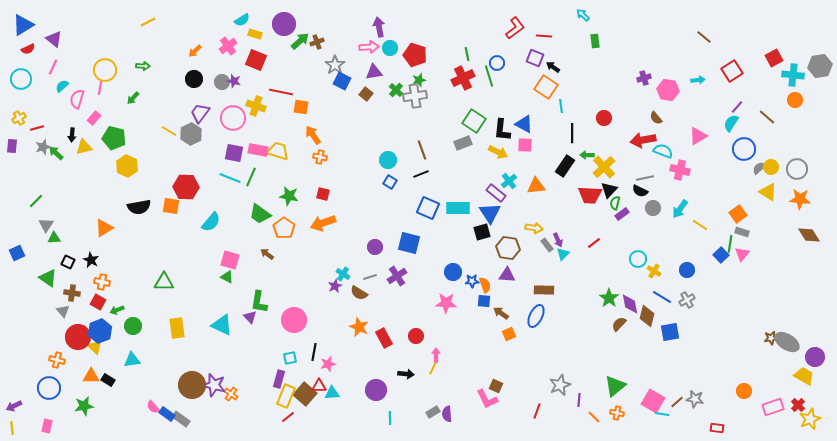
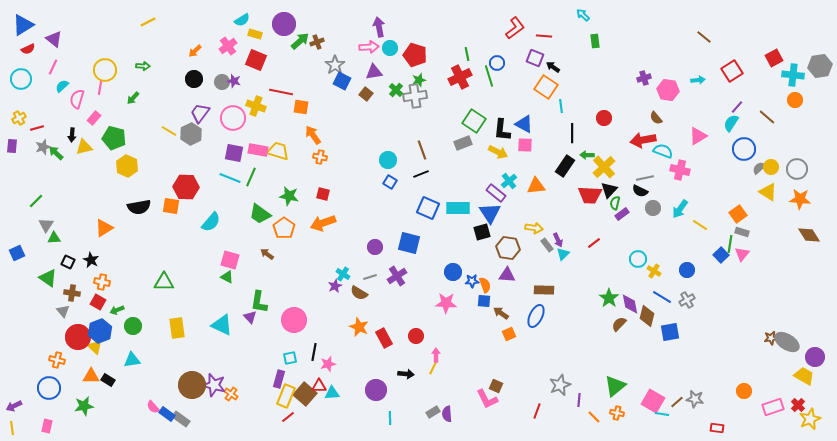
red cross at (463, 78): moved 3 px left, 1 px up
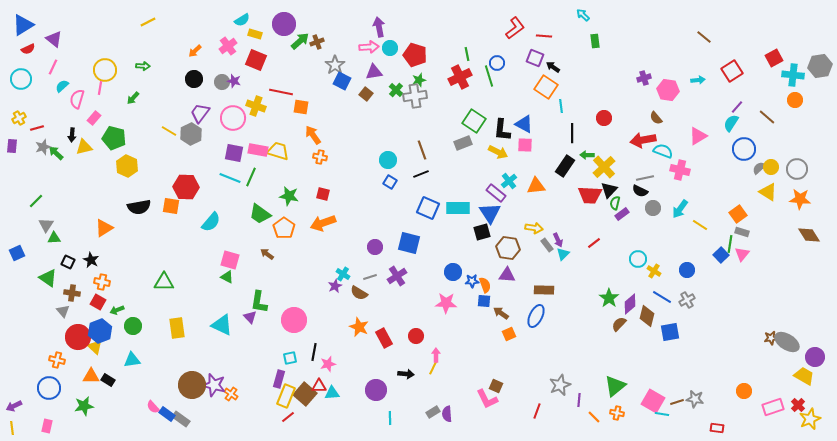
purple diamond at (630, 304): rotated 60 degrees clockwise
brown line at (677, 402): rotated 24 degrees clockwise
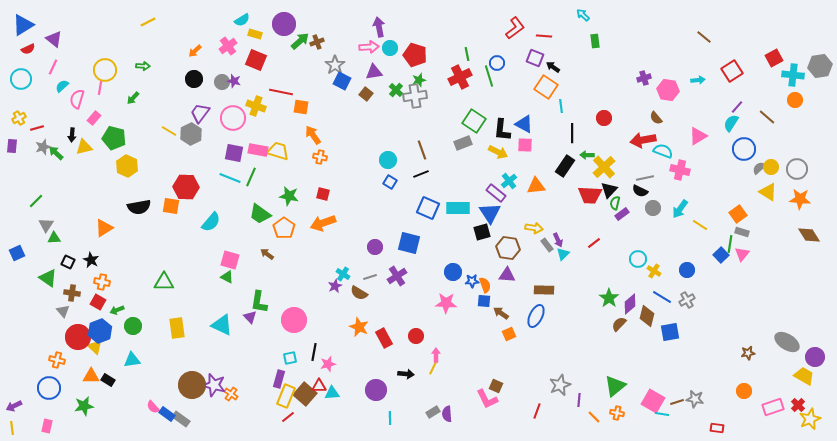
brown star at (771, 338): moved 23 px left, 15 px down
